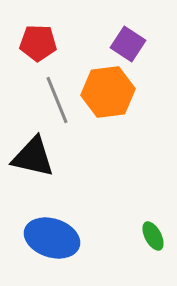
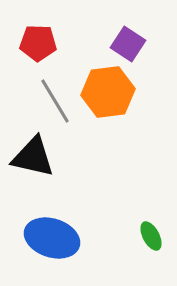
gray line: moved 2 px left, 1 px down; rotated 9 degrees counterclockwise
green ellipse: moved 2 px left
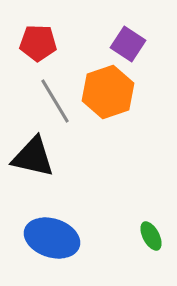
orange hexagon: rotated 12 degrees counterclockwise
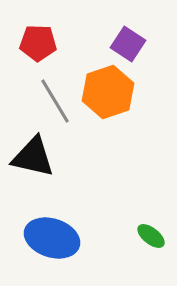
green ellipse: rotated 24 degrees counterclockwise
